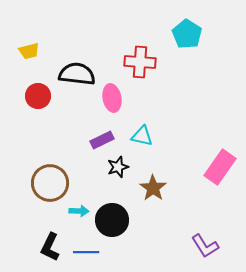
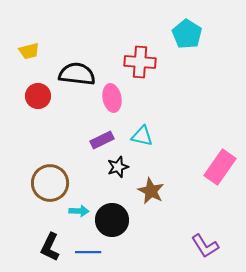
brown star: moved 2 px left, 3 px down; rotated 8 degrees counterclockwise
blue line: moved 2 px right
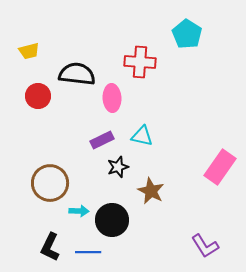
pink ellipse: rotated 8 degrees clockwise
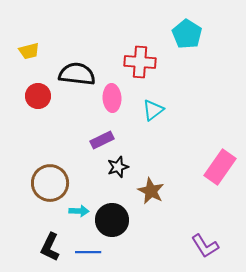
cyan triangle: moved 11 px right, 26 px up; rotated 50 degrees counterclockwise
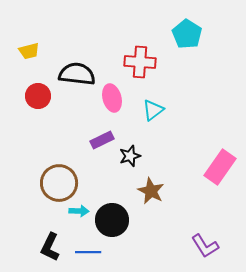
pink ellipse: rotated 12 degrees counterclockwise
black star: moved 12 px right, 11 px up
brown circle: moved 9 px right
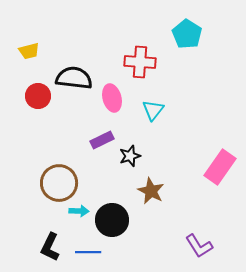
black semicircle: moved 3 px left, 4 px down
cyan triangle: rotated 15 degrees counterclockwise
purple L-shape: moved 6 px left
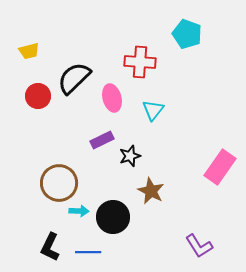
cyan pentagon: rotated 12 degrees counterclockwise
black semicircle: rotated 51 degrees counterclockwise
black circle: moved 1 px right, 3 px up
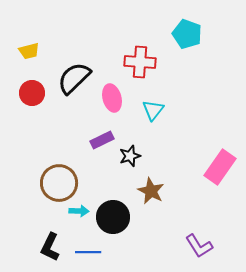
red circle: moved 6 px left, 3 px up
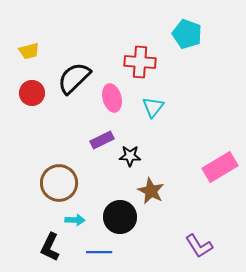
cyan triangle: moved 3 px up
black star: rotated 20 degrees clockwise
pink rectangle: rotated 24 degrees clockwise
cyan arrow: moved 4 px left, 9 px down
black circle: moved 7 px right
blue line: moved 11 px right
